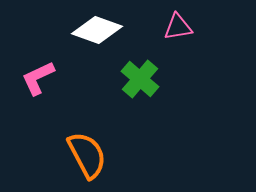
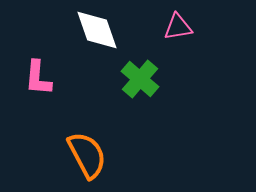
white diamond: rotated 51 degrees clockwise
pink L-shape: rotated 60 degrees counterclockwise
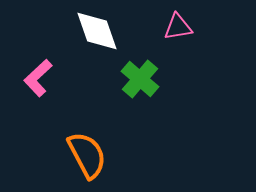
white diamond: moved 1 px down
pink L-shape: rotated 42 degrees clockwise
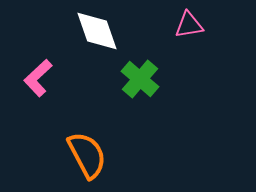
pink triangle: moved 11 px right, 2 px up
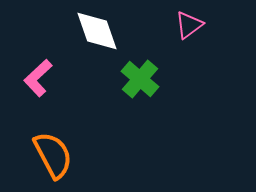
pink triangle: rotated 28 degrees counterclockwise
orange semicircle: moved 34 px left
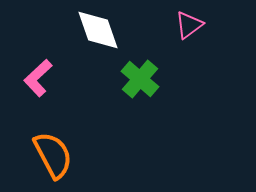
white diamond: moved 1 px right, 1 px up
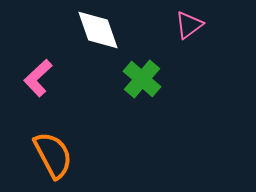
green cross: moved 2 px right
